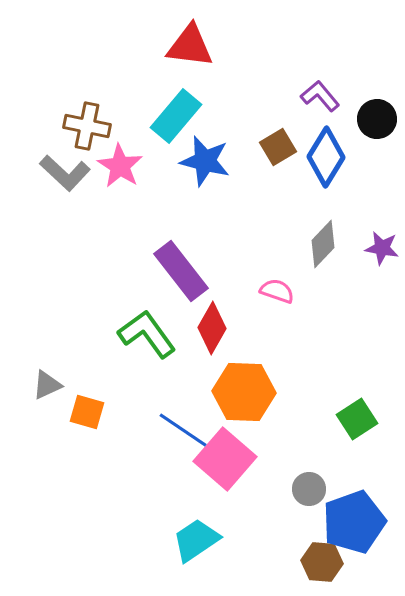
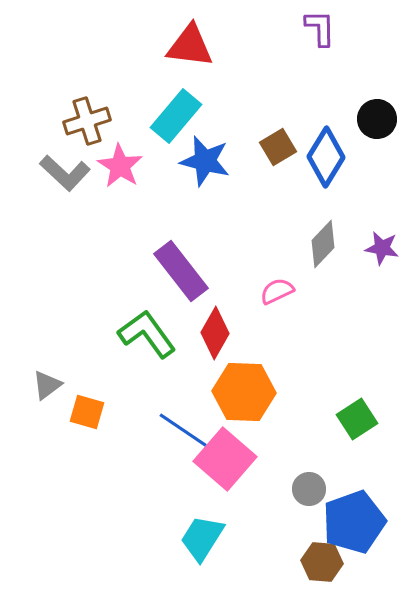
purple L-shape: moved 68 px up; rotated 39 degrees clockwise
brown cross: moved 5 px up; rotated 30 degrees counterclockwise
pink semicircle: rotated 44 degrees counterclockwise
red diamond: moved 3 px right, 5 px down
gray triangle: rotated 12 degrees counterclockwise
cyan trapezoid: moved 6 px right, 2 px up; rotated 24 degrees counterclockwise
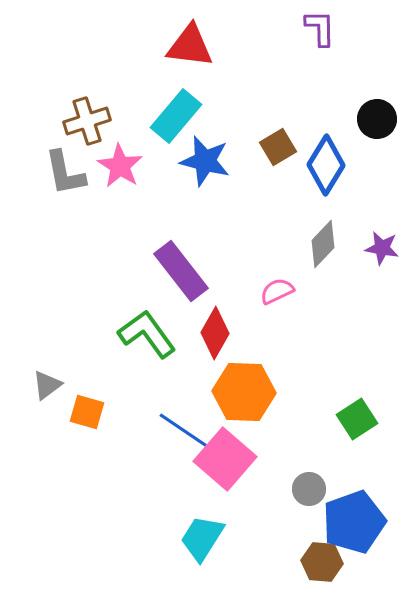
blue diamond: moved 8 px down
gray L-shape: rotated 36 degrees clockwise
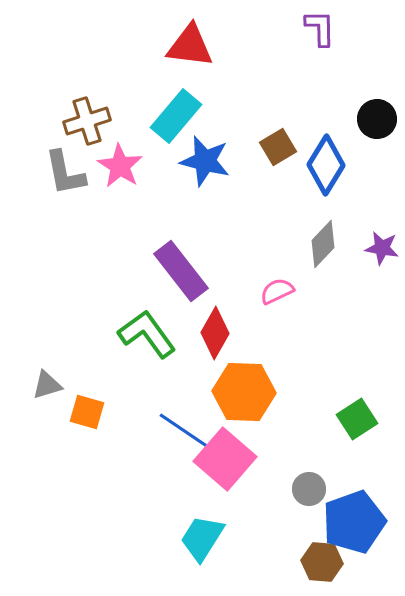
gray triangle: rotated 20 degrees clockwise
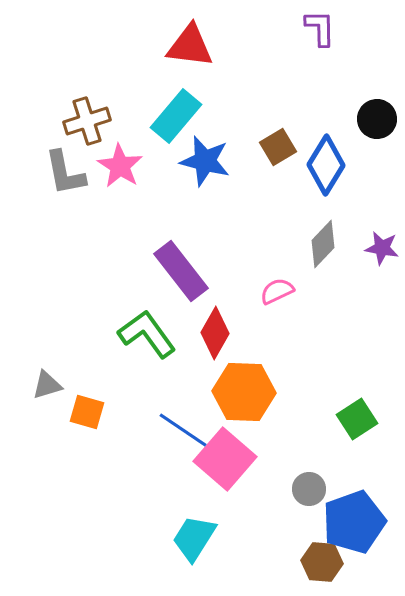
cyan trapezoid: moved 8 px left
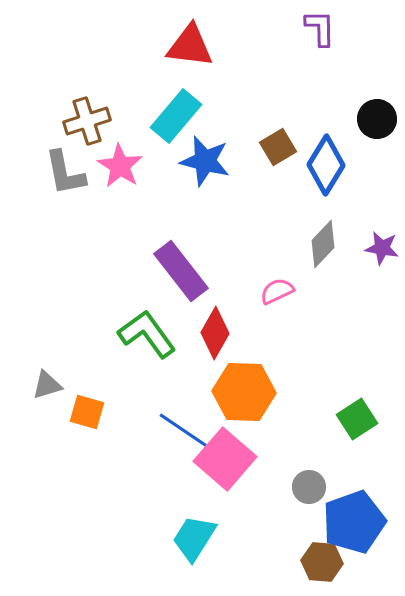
gray circle: moved 2 px up
